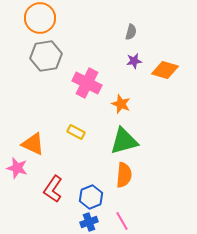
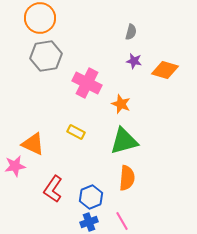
purple star: rotated 21 degrees clockwise
pink star: moved 2 px left, 2 px up; rotated 25 degrees counterclockwise
orange semicircle: moved 3 px right, 3 px down
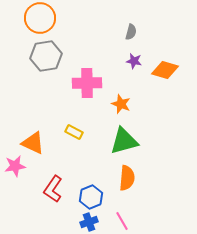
pink cross: rotated 28 degrees counterclockwise
yellow rectangle: moved 2 px left
orange triangle: moved 1 px up
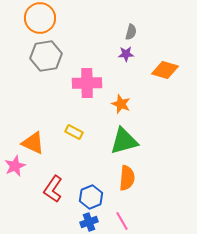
purple star: moved 8 px left, 7 px up; rotated 14 degrees counterclockwise
pink star: rotated 15 degrees counterclockwise
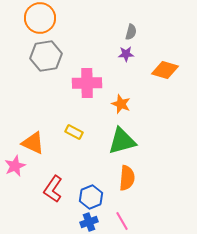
green triangle: moved 2 px left
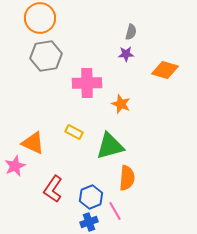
green triangle: moved 12 px left, 5 px down
pink line: moved 7 px left, 10 px up
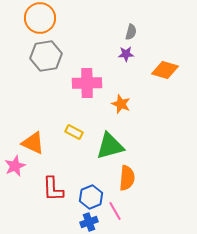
red L-shape: rotated 36 degrees counterclockwise
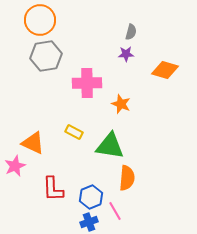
orange circle: moved 2 px down
green triangle: rotated 24 degrees clockwise
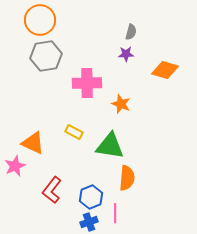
red L-shape: moved 1 px left, 1 px down; rotated 40 degrees clockwise
pink line: moved 2 px down; rotated 30 degrees clockwise
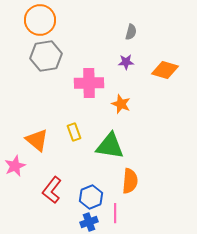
purple star: moved 8 px down
pink cross: moved 2 px right
yellow rectangle: rotated 42 degrees clockwise
orange triangle: moved 4 px right, 3 px up; rotated 15 degrees clockwise
orange semicircle: moved 3 px right, 3 px down
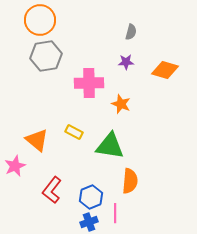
yellow rectangle: rotated 42 degrees counterclockwise
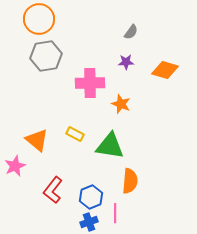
orange circle: moved 1 px left, 1 px up
gray semicircle: rotated 21 degrees clockwise
pink cross: moved 1 px right
yellow rectangle: moved 1 px right, 2 px down
red L-shape: moved 1 px right
